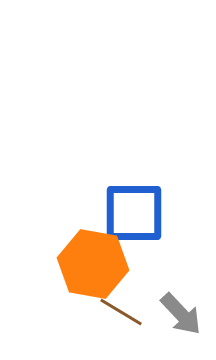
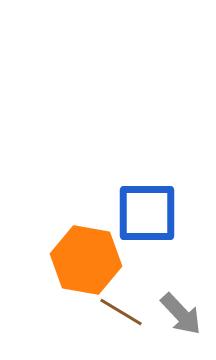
blue square: moved 13 px right
orange hexagon: moved 7 px left, 4 px up
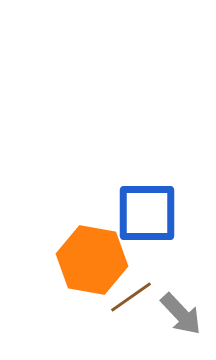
orange hexagon: moved 6 px right
brown line: moved 10 px right, 15 px up; rotated 66 degrees counterclockwise
